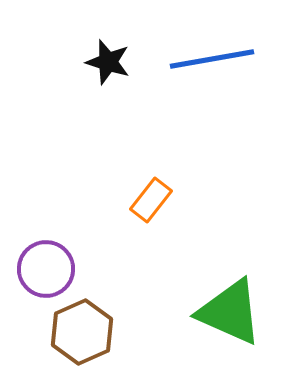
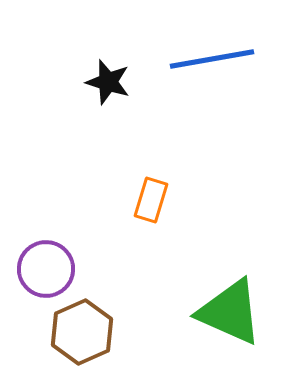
black star: moved 20 px down
orange rectangle: rotated 21 degrees counterclockwise
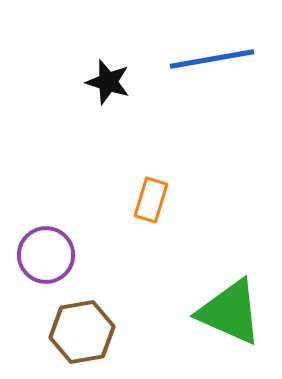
purple circle: moved 14 px up
brown hexagon: rotated 14 degrees clockwise
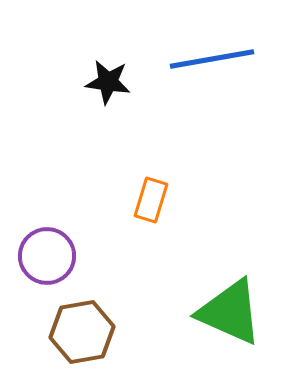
black star: rotated 9 degrees counterclockwise
purple circle: moved 1 px right, 1 px down
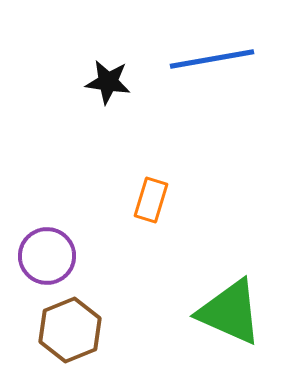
brown hexagon: moved 12 px left, 2 px up; rotated 12 degrees counterclockwise
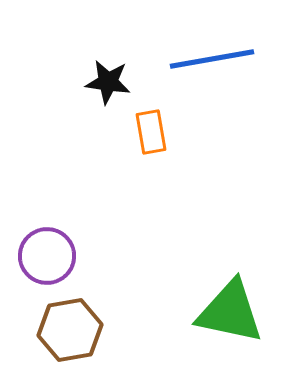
orange rectangle: moved 68 px up; rotated 27 degrees counterclockwise
green triangle: rotated 12 degrees counterclockwise
brown hexagon: rotated 12 degrees clockwise
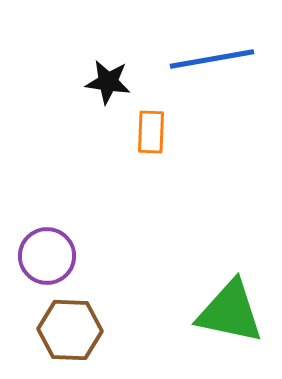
orange rectangle: rotated 12 degrees clockwise
brown hexagon: rotated 12 degrees clockwise
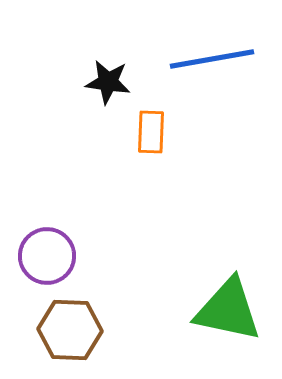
green triangle: moved 2 px left, 2 px up
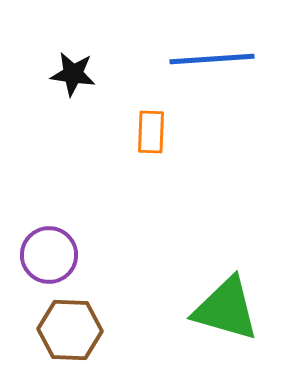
blue line: rotated 6 degrees clockwise
black star: moved 35 px left, 8 px up
purple circle: moved 2 px right, 1 px up
green triangle: moved 2 px left, 1 px up; rotated 4 degrees clockwise
